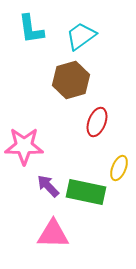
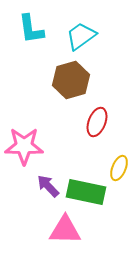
pink triangle: moved 12 px right, 4 px up
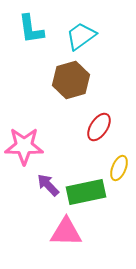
red ellipse: moved 2 px right, 5 px down; rotated 12 degrees clockwise
purple arrow: moved 1 px up
green rectangle: rotated 24 degrees counterclockwise
pink triangle: moved 1 px right, 2 px down
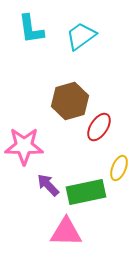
brown hexagon: moved 1 px left, 21 px down
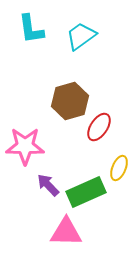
pink star: moved 1 px right
green rectangle: rotated 12 degrees counterclockwise
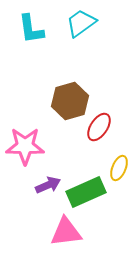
cyan trapezoid: moved 13 px up
purple arrow: rotated 110 degrees clockwise
pink triangle: rotated 8 degrees counterclockwise
